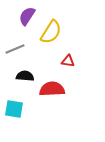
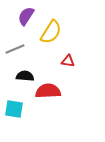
purple semicircle: moved 1 px left
red semicircle: moved 4 px left, 2 px down
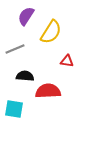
red triangle: moved 1 px left
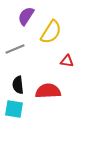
black semicircle: moved 7 px left, 9 px down; rotated 102 degrees counterclockwise
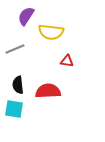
yellow semicircle: rotated 65 degrees clockwise
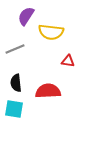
red triangle: moved 1 px right
black semicircle: moved 2 px left, 2 px up
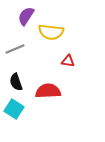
black semicircle: moved 1 px up; rotated 12 degrees counterclockwise
cyan square: rotated 24 degrees clockwise
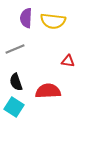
purple semicircle: moved 2 px down; rotated 30 degrees counterclockwise
yellow semicircle: moved 2 px right, 11 px up
cyan square: moved 2 px up
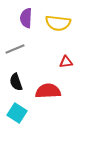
yellow semicircle: moved 5 px right, 2 px down
red triangle: moved 2 px left, 1 px down; rotated 16 degrees counterclockwise
cyan square: moved 3 px right, 6 px down
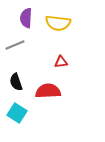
gray line: moved 4 px up
red triangle: moved 5 px left
